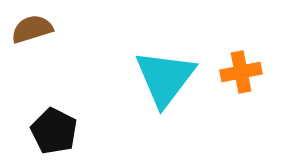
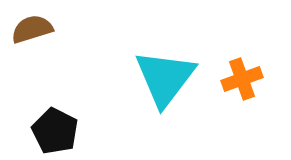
orange cross: moved 1 px right, 7 px down; rotated 9 degrees counterclockwise
black pentagon: moved 1 px right
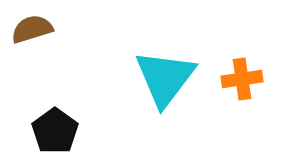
orange cross: rotated 12 degrees clockwise
black pentagon: rotated 9 degrees clockwise
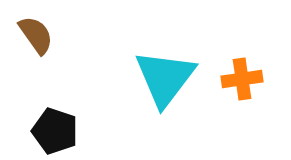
brown semicircle: moved 4 px right, 6 px down; rotated 72 degrees clockwise
black pentagon: rotated 18 degrees counterclockwise
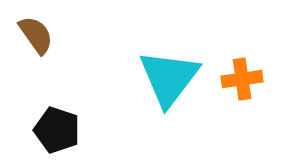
cyan triangle: moved 4 px right
black pentagon: moved 2 px right, 1 px up
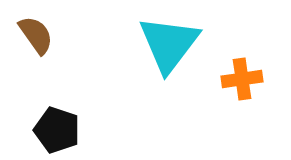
cyan triangle: moved 34 px up
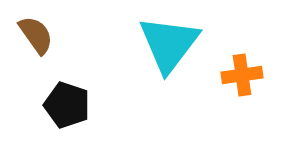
orange cross: moved 4 px up
black pentagon: moved 10 px right, 25 px up
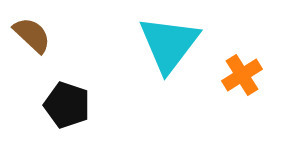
brown semicircle: moved 4 px left; rotated 12 degrees counterclockwise
orange cross: rotated 24 degrees counterclockwise
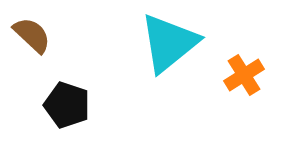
cyan triangle: moved 1 px up; rotated 14 degrees clockwise
orange cross: moved 2 px right
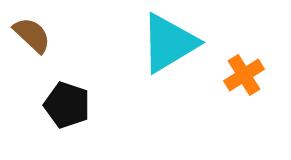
cyan triangle: rotated 8 degrees clockwise
